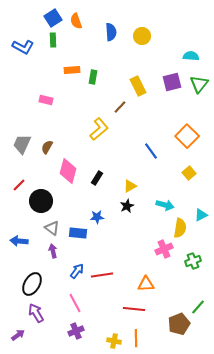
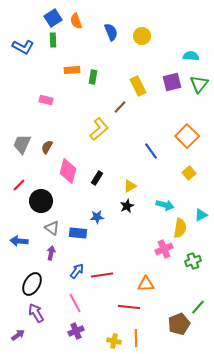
blue semicircle at (111, 32): rotated 18 degrees counterclockwise
purple arrow at (53, 251): moved 2 px left, 2 px down; rotated 24 degrees clockwise
red line at (134, 309): moved 5 px left, 2 px up
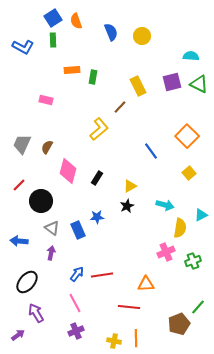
green triangle at (199, 84): rotated 42 degrees counterclockwise
blue rectangle at (78, 233): moved 3 px up; rotated 60 degrees clockwise
pink cross at (164, 249): moved 2 px right, 3 px down
blue arrow at (77, 271): moved 3 px down
black ellipse at (32, 284): moved 5 px left, 2 px up; rotated 10 degrees clockwise
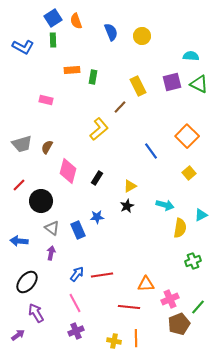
gray trapezoid at (22, 144): rotated 130 degrees counterclockwise
pink cross at (166, 252): moved 4 px right, 47 px down
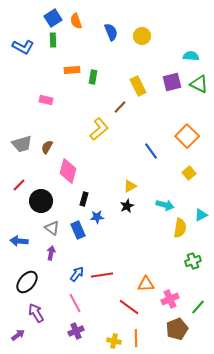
black rectangle at (97, 178): moved 13 px left, 21 px down; rotated 16 degrees counterclockwise
red line at (129, 307): rotated 30 degrees clockwise
brown pentagon at (179, 324): moved 2 px left, 5 px down
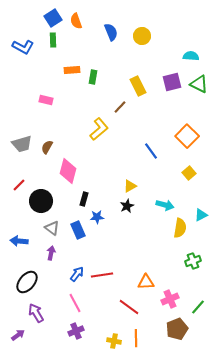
orange triangle at (146, 284): moved 2 px up
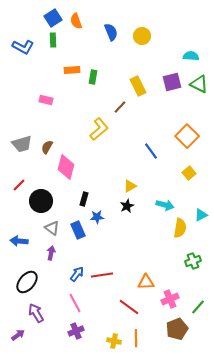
pink diamond at (68, 171): moved 2 px left, 4 px up
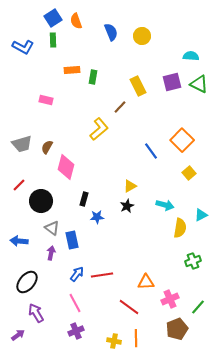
orange square at (187, 136): moved 5 px left, 4 px down
blue rectangle at (78, 230): moved 6 px left, 10 px down; rotated 12 degrees clockwise
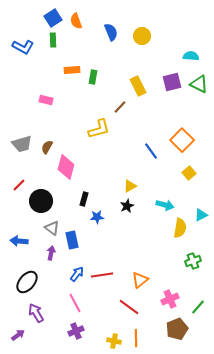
yellow L-shape at (99, 129): rotated 25 degrees clockwise
orange triangle at (146, 282): moved 6 px left, 2 px up; rotated 36 degrees counterclockwise
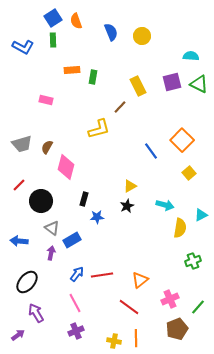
blue rectangle at (72, 240): rotated 72 degrees clockwise
